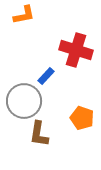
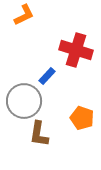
orange L-shape: rotated 15 degrees counterclockwise
blue rectangle: moved 1 px right
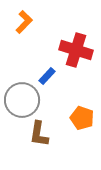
orange L-shape: moved 7 px down; rotated 20 degrees counterclockwise
gray circle: moved 2 px left, 1 px up
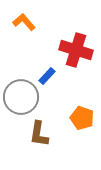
orange L-shape: rotated 85 degrees counterclockwise
gray circle: moved 1 px left, 3 px up
